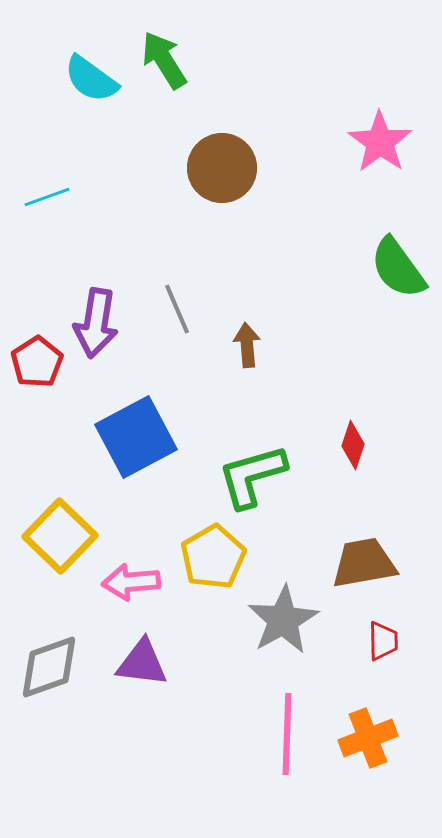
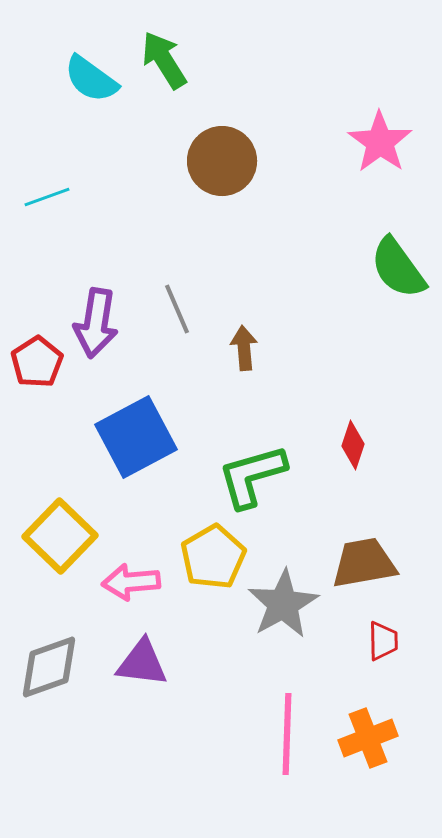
brown circle: moved 7 px up
brown arrow: moved 3 px left, 3 px down
gray star: moved 16 px up
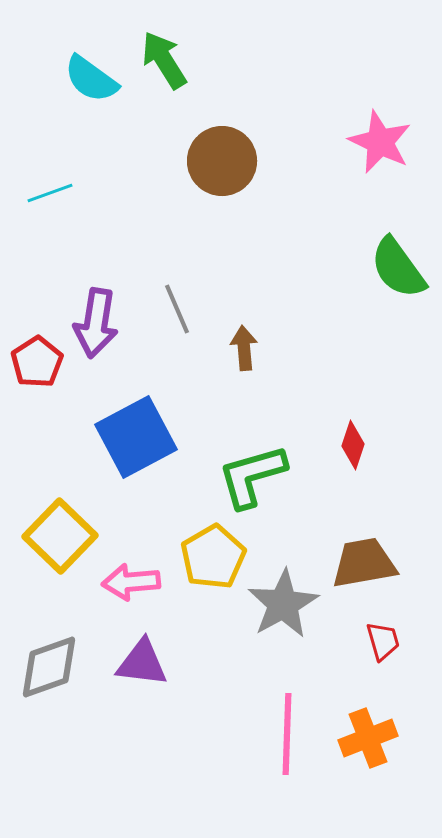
pink star: rotated 10 degrees counterclockwise
cyan line: moved 3 px right, 4 px up
red trapezoid: rotated 15 degrees counterclockwise
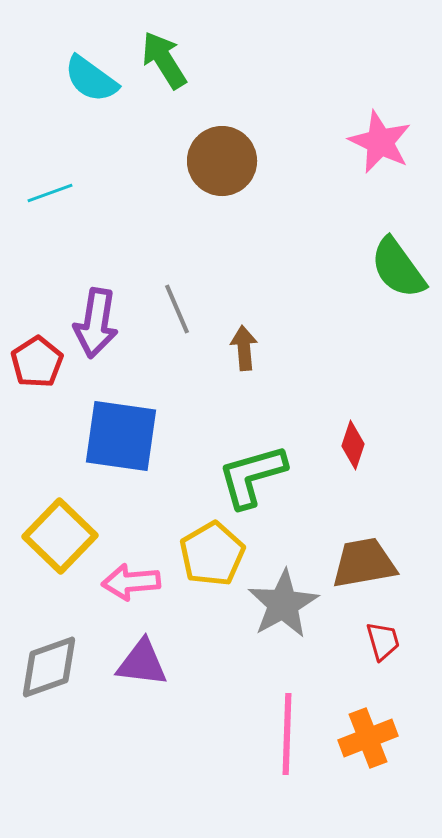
blue square: moved 15 px left, 1 px up; rotated 36 degrees clockwise
yellow pentagon: moved 1 px left, 3 px up
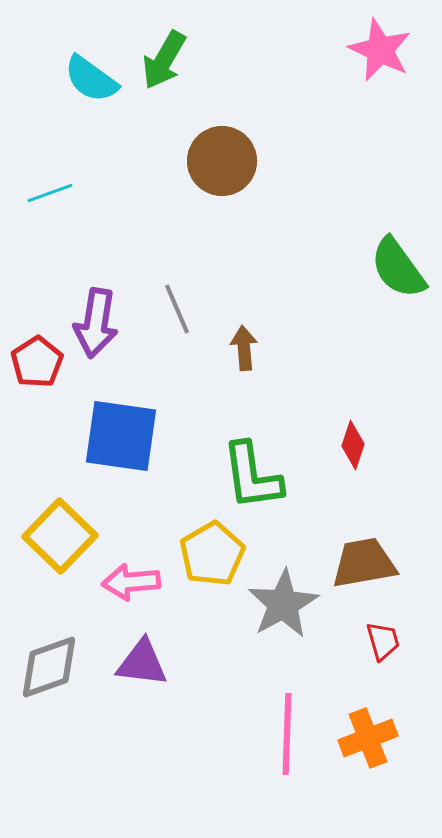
green arrow: rotated 118 degrees counterclockwise
pink star: moved 92 px up
green L-shape: rotated 82 degrees counterclockwise
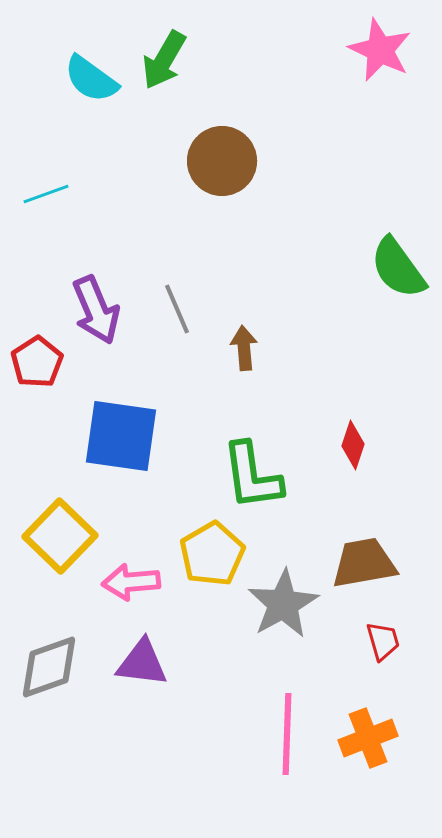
cyan line: moved 4 px left, 1 px down
purple arrow: moved 13 px up; rotated 32 degrees counterclockwise
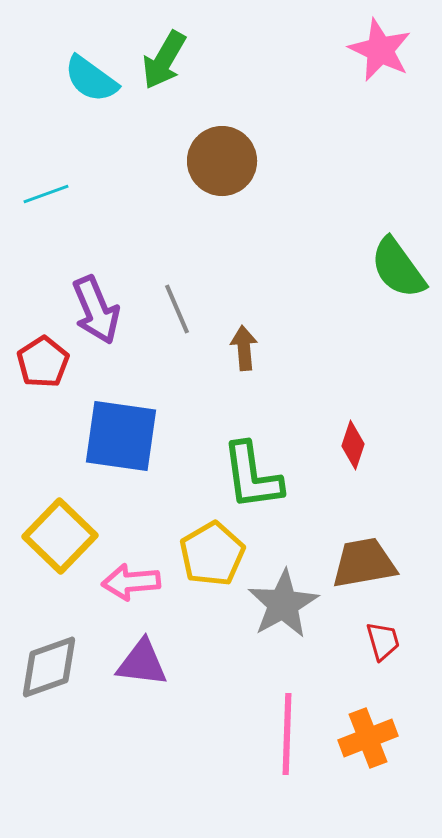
red pentagon: moved 6 px right
